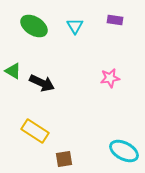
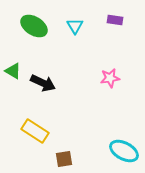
black arrow: moved 1 px right
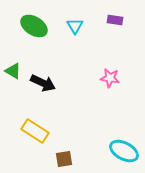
pink star: rotated 18 degrees clockwise
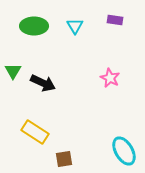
green ellipse: rotated 32 degrees counterclockwise
green triangle: rotated 30 degrees clockwise
pink star: rotated 18 degrees clockwise
yellow rectangle: moved 1 px down
cyan ellipse: rotated 32 degrees clockwise
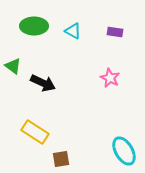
purple rectangle: moved 12 px down
cyan triangle: moved 2 px left, 5 px down; rotated 30 degrees counterclockwise
green triangle: moved 5 px up; rotated 24 degrees counterclockwise
brown square: moved 3 px left
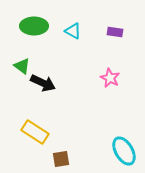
green triangle: moved 9 px right
